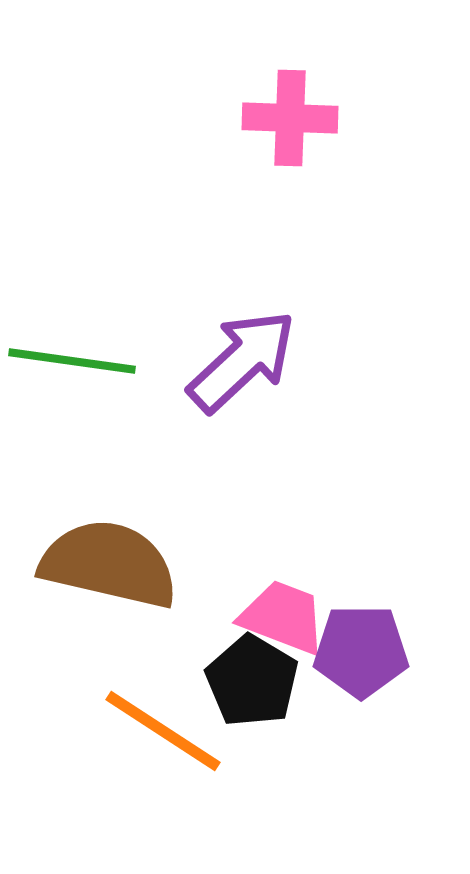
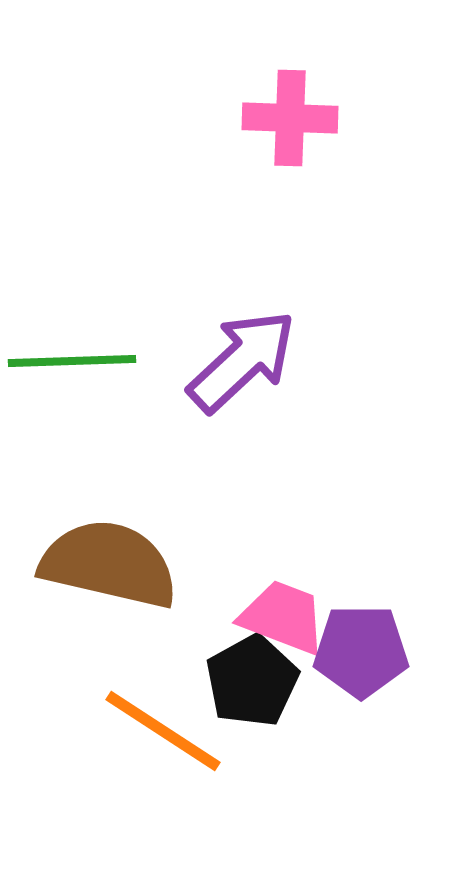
green line: rotated 10 degrees counterclockwise
black pentagon: rotated 12 degrees clockwise
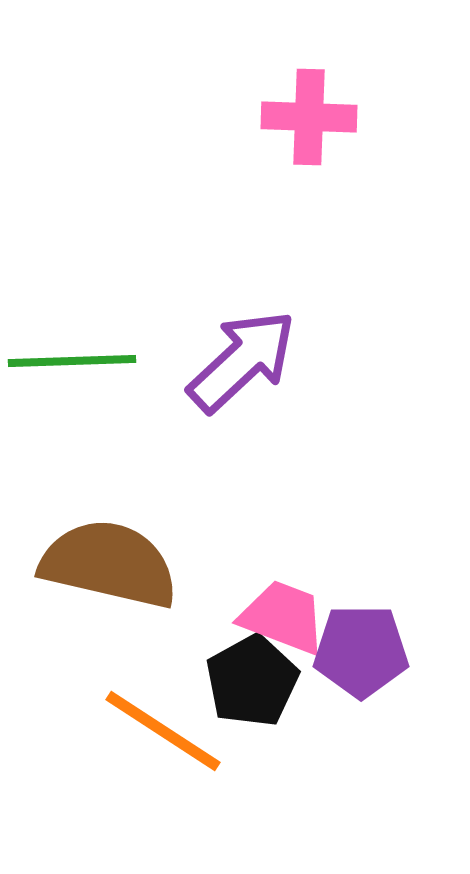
pink cross: moved 19 px right, 1 px up
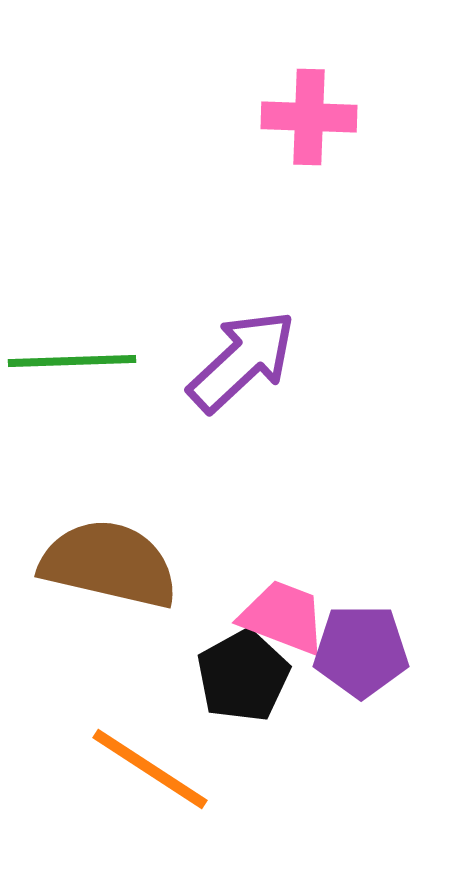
black pentagon: moved 9 px left, 5 px up
orange line: moved 13 px left, 38 px down
